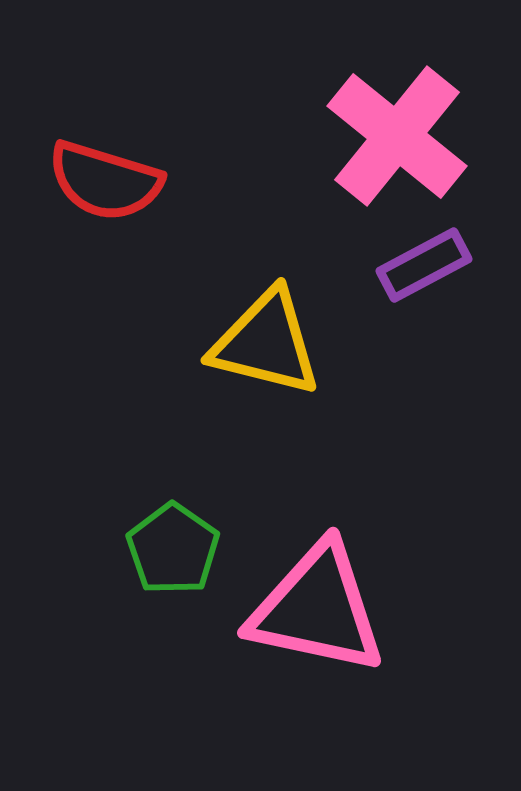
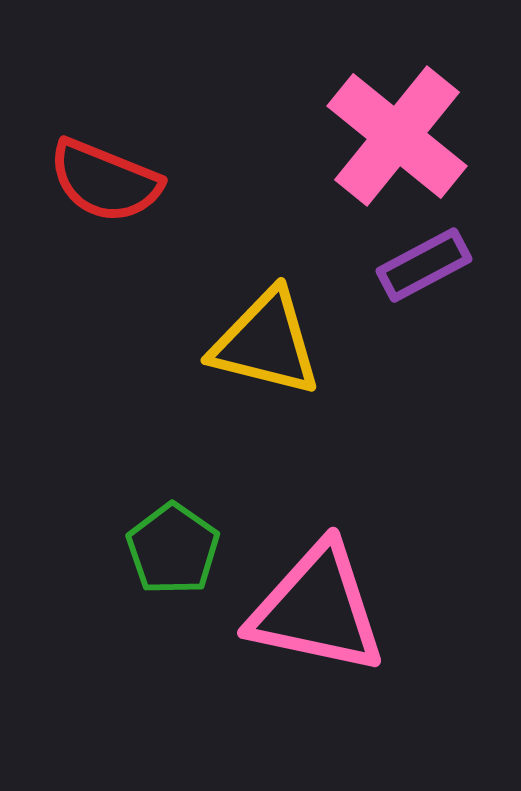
red semicircle: rotated 5 degrees clockwise
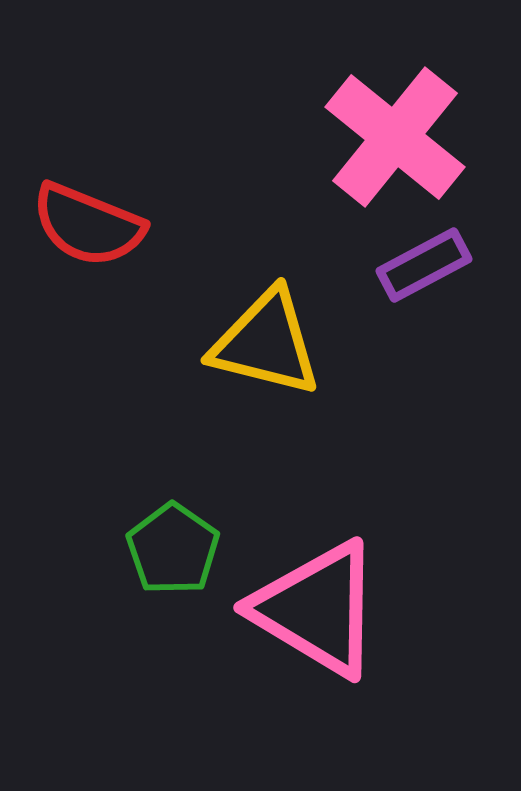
pink cross: moved 2 px left, 1 px down
red semicircle: moved 17 px left, 44 px down
pink triangle: rotated 19 degrees clockwise
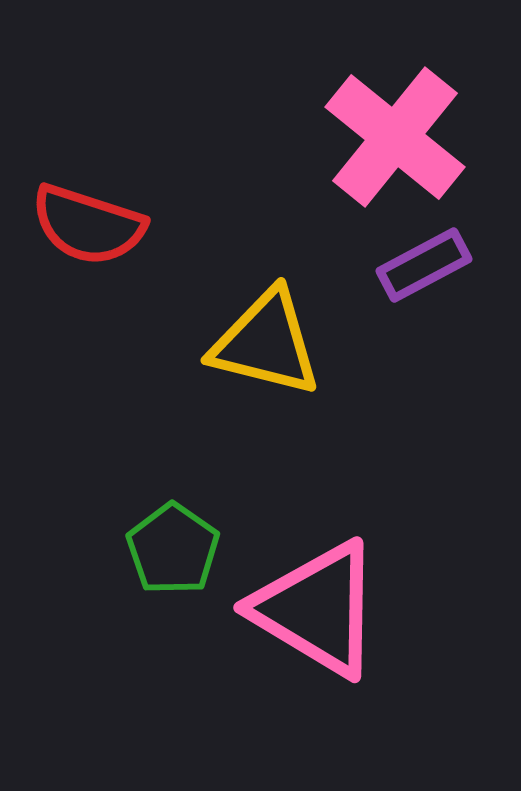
red semicircle: rotated 4 degrees counterclockwise
